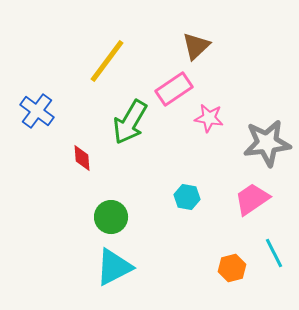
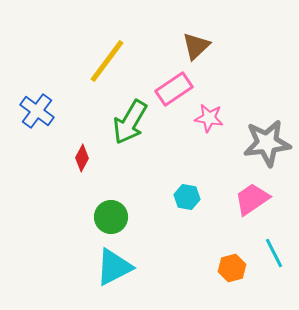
red diamond: rotated 32 degrees clockwise
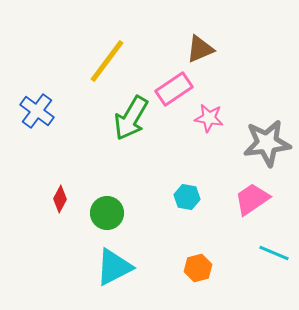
brown triangle: moved 4 px right, 3 px down; rotated 20 degrees clockwise
green arrow: moved 1 px right, 4 px up
red diamond: moved 22 px left, 41 px down
green circle: moved 4 px left, 4 px up
cyan line: rotated 40 degrees counterclockwise
orange hexagon: moved 34 px left
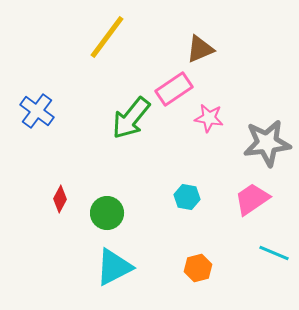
yellow line: moved 24 px up
green arrow: rotated 9 degrees clockwise
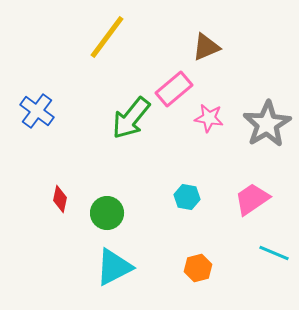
brown triangle: moved 6 px right, 2 px up
pink rectangle: rotated 6 degrees counterclockwise
gray star: moved 19 px up; rotated 24 degrees counterclockwise
red diamond: rotated 16 degrees counterclockwise
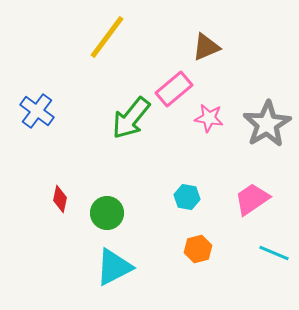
orange hexagon: moved 19 px up
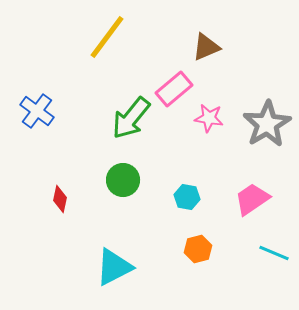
green circle: moved 16 px right, 33 px up
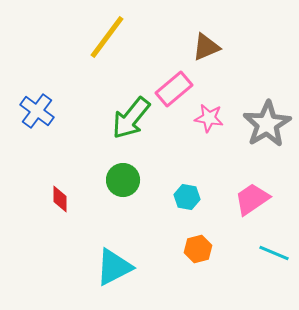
red diamond: rotated 12 degrees counterclockwise
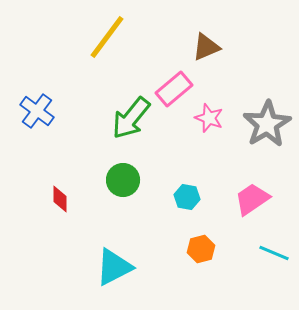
pink star: rotated 12 degrees clockwise
orange hexagon: moved 3 px right
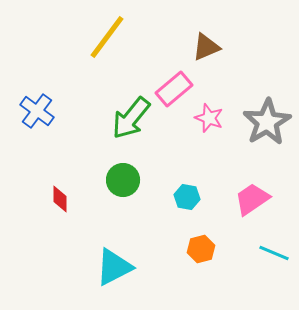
gray star: moved 2 px up
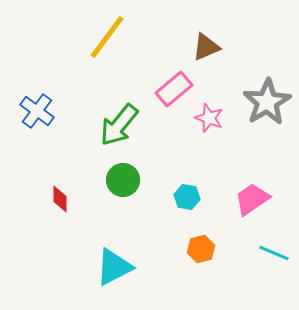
green arrow: moved 12 px left, 7 px down
gray star: moved 20 px up
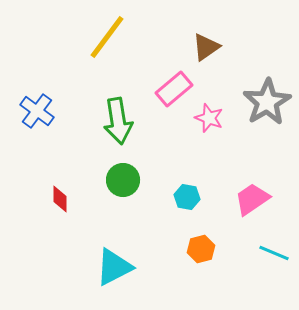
brown triangle: rotated 12 degrees counterclockwise
green arrow: moved 1 px left, 4 px up; rotated 48 degrees counterclockwise
